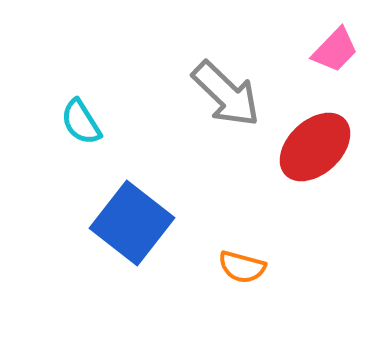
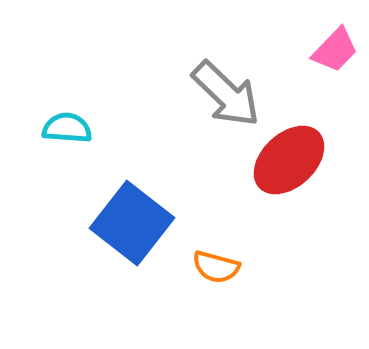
cyan semicircle: moved 14 px left, 6 px down; rotated 126 degrees clockwise
red ellipse: moved 26 px left, 13 px down
orange semicircle: moved 26 px left
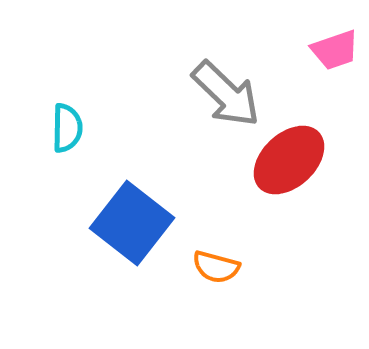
pink trapezoid: rotated 27 degrees clockwise
cyan semicircle: rotated 87 degrees clockwise
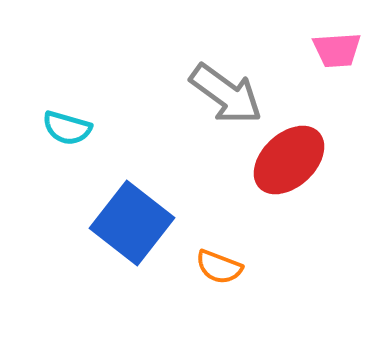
pink trapezoid: moved 2 px right; rotated 15 degrees clockwise
gray arrow: rotated 8 degrees counterclockwise
cyan semicircle: rotated 105 degrees clockwise
orange semicircle: moved 3 px right; rotated 6 degrees clockwise
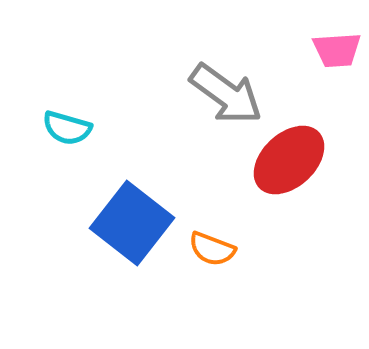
orange semicircle: moved 7 px left, 18 px up
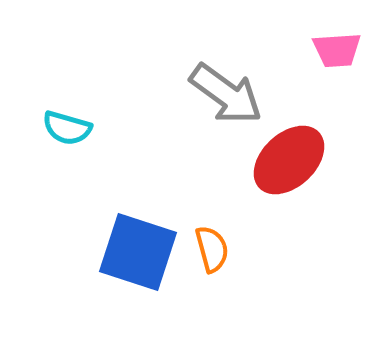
blue square: moved 6 px right, 29 px down; rotated 20 degrees counterclockwise
orange semicircle: rotated 126 degrees counterclockwise
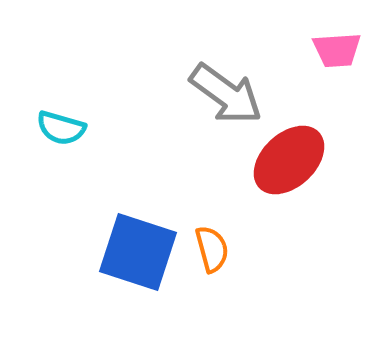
cyan semicircle: moved 6 px left
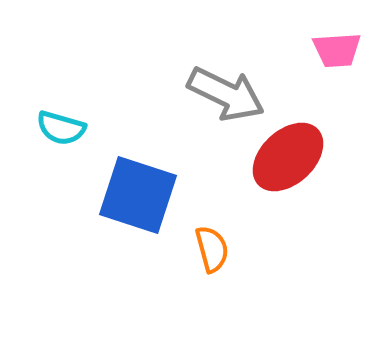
gray arrow: rotated 10 degrees counterclockwise
red ellipse: moved 1 px left, 3 px up
blue square: moved 57 px up
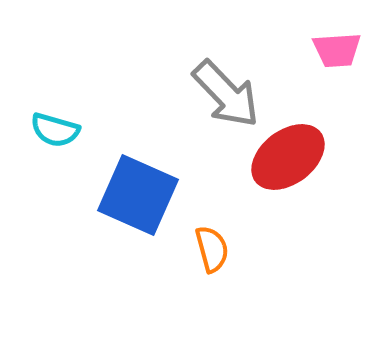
gray arrow: rotated 20 degrees clockwise
cyan semicircle: moved 6 px left, 2 px down
red ellipse: rotated 6 degrees clockwise
blue square: rotated 6 degrees clockwise
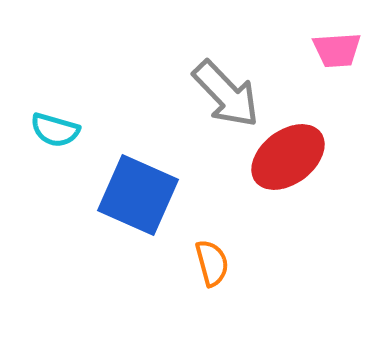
orange semicircle: moved 14 px down
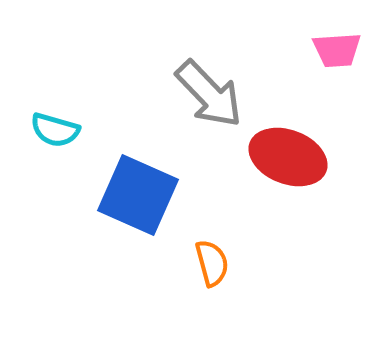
gray arrow: moved 17 px left
red ellipse: rotated 58 degrees clockwise
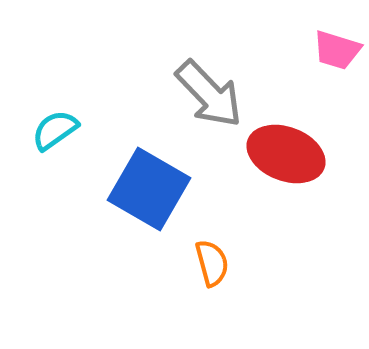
pink trapezoid: rotated 21 degrees clockwise
cyan semicircle: rotated 129 degrees clockwise
red ellipse: moved 2 px left, 3 px up
blue square: moved 11 px right, 6 px up; rotated 6 degrees clockwise
